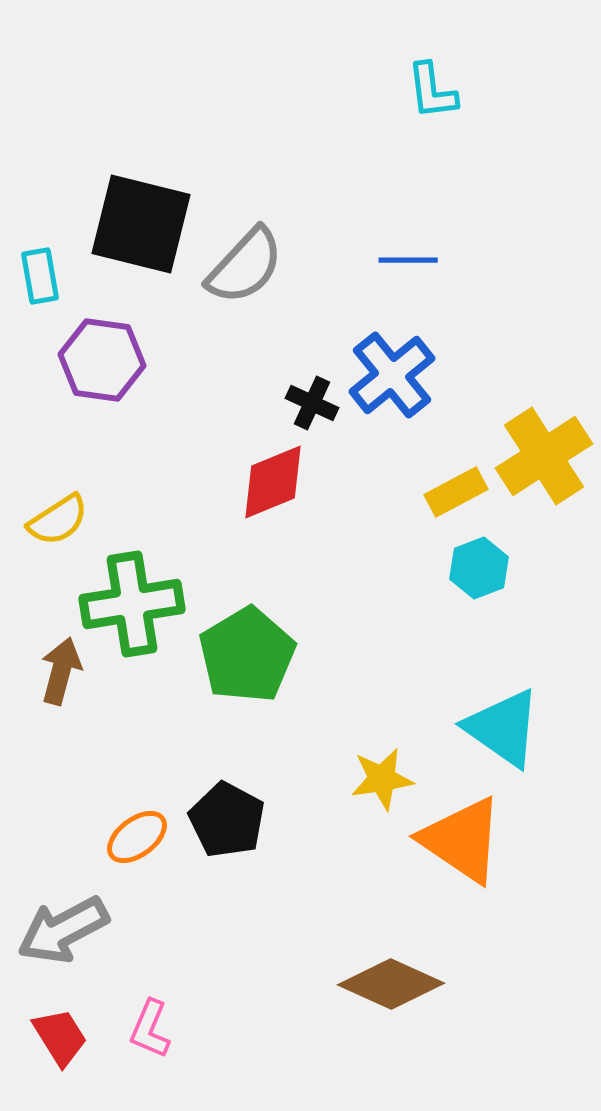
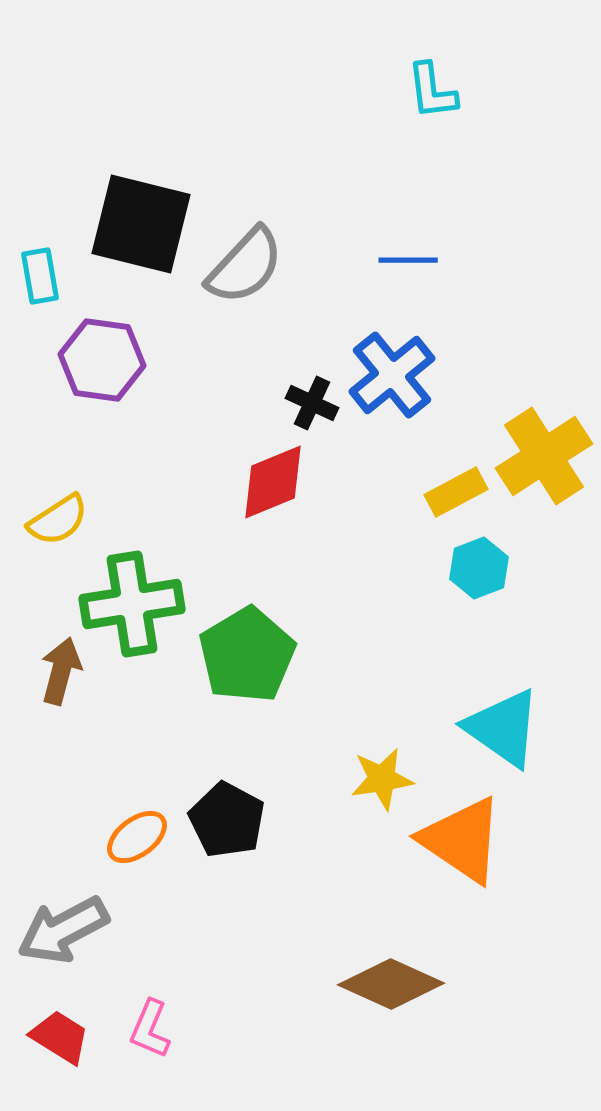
red trapezoid: rotated 26 degrees counterclockwise
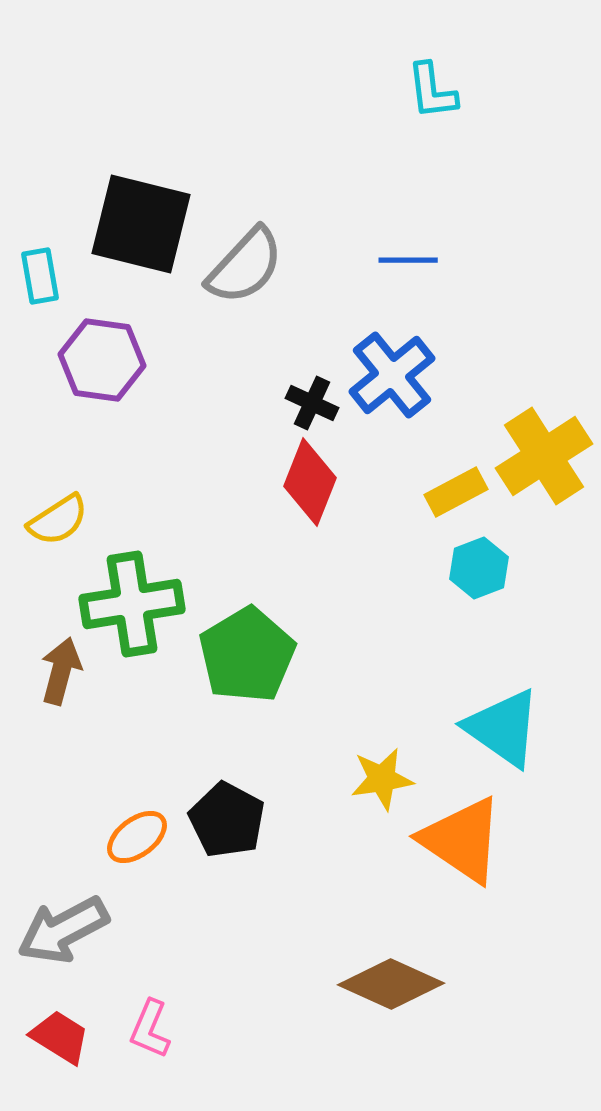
red diamond: moved 37 px right; rotated 46 degrees counterclockwise
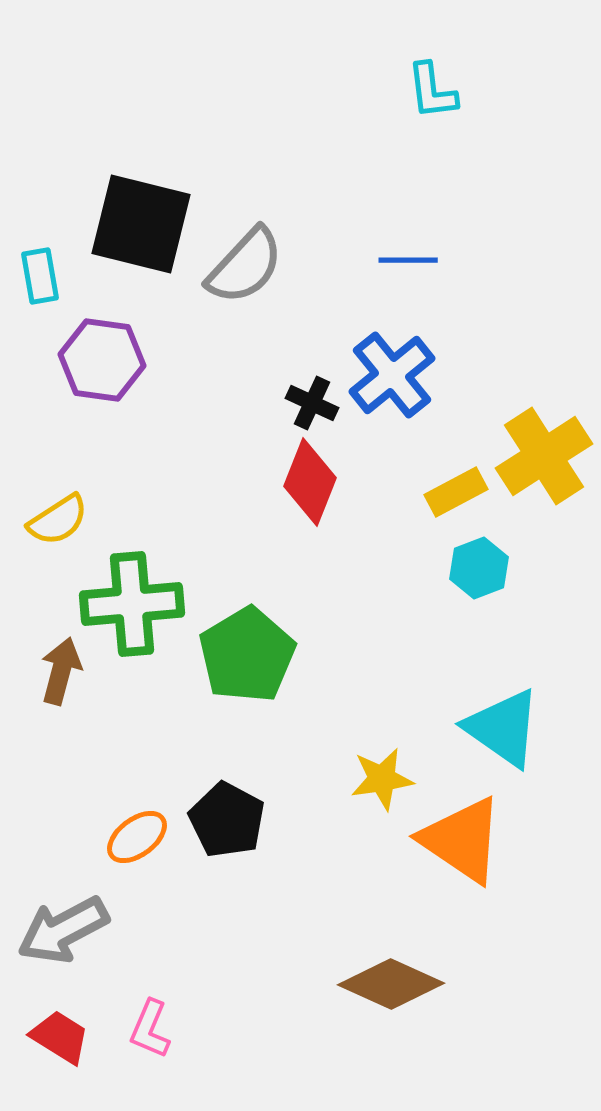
green cross: rotated 4 degrees clockwise
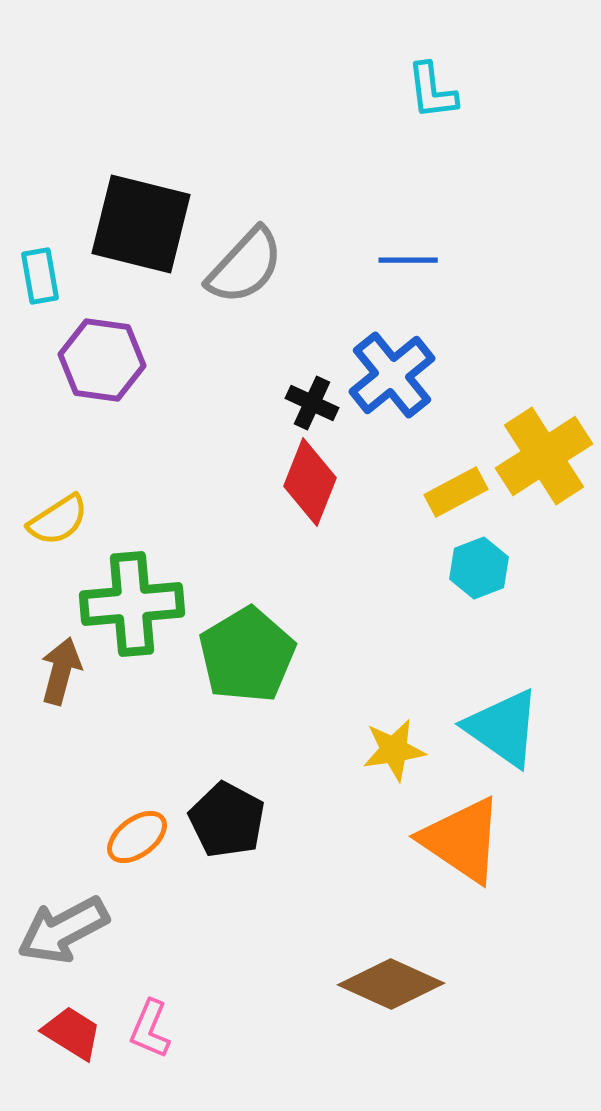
yellow star: moved 12 px right, 29 px up
red trapezoid: moved 12 px right, 4 px up
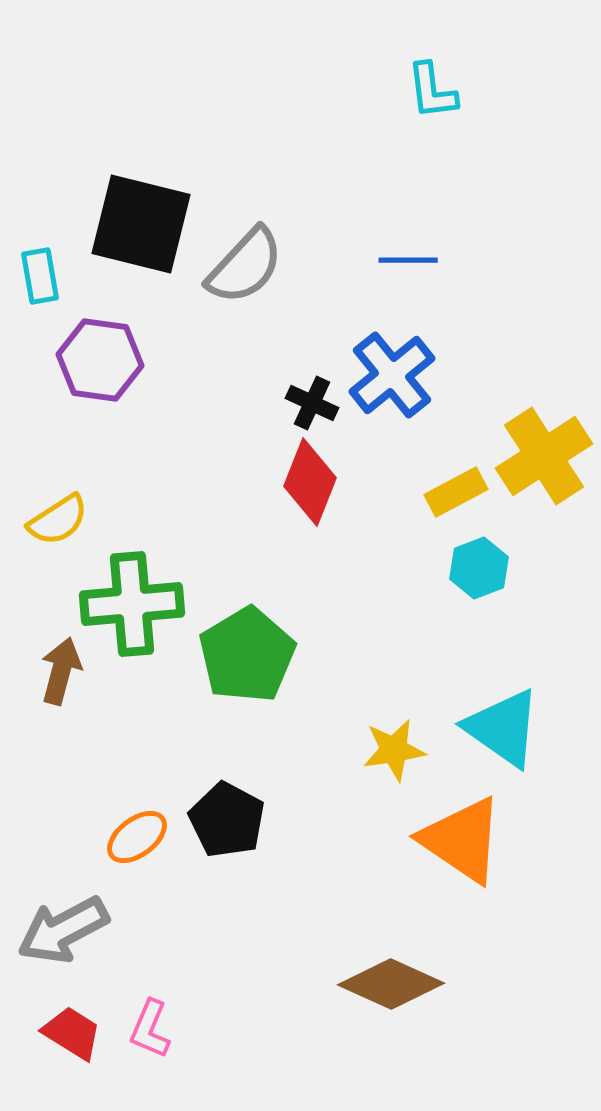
purple hexagon: moved 2 px left
